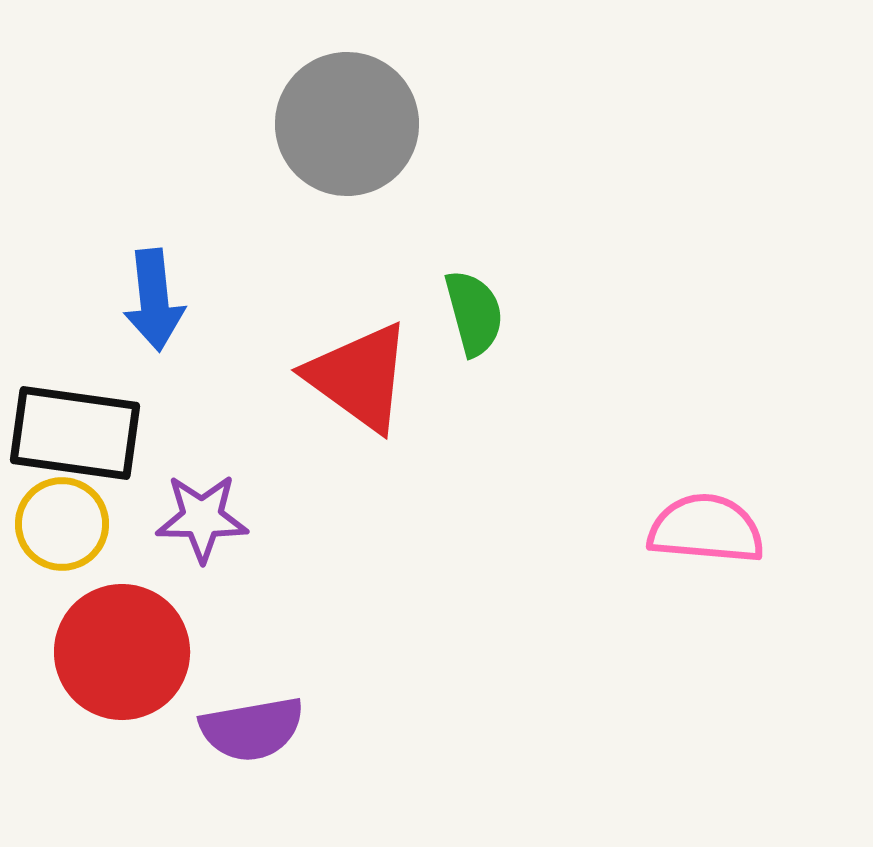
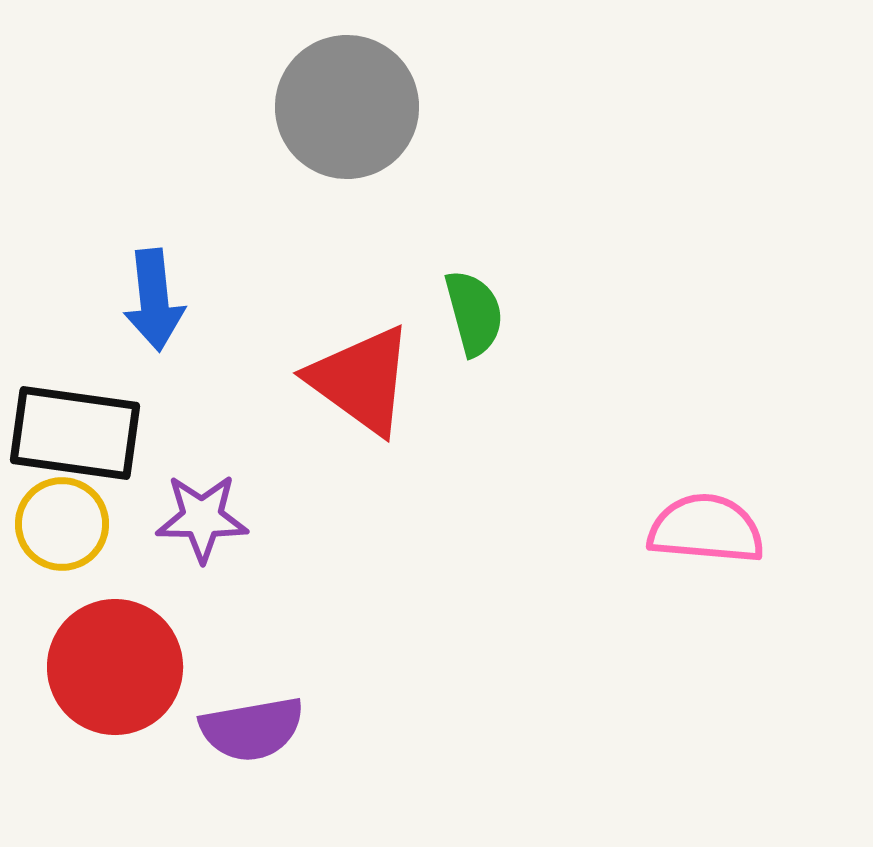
gray circle: moved 17 px up
red triangle: moved 2 px right, 3 px down
red circle: moved 7 px left, 15 px down
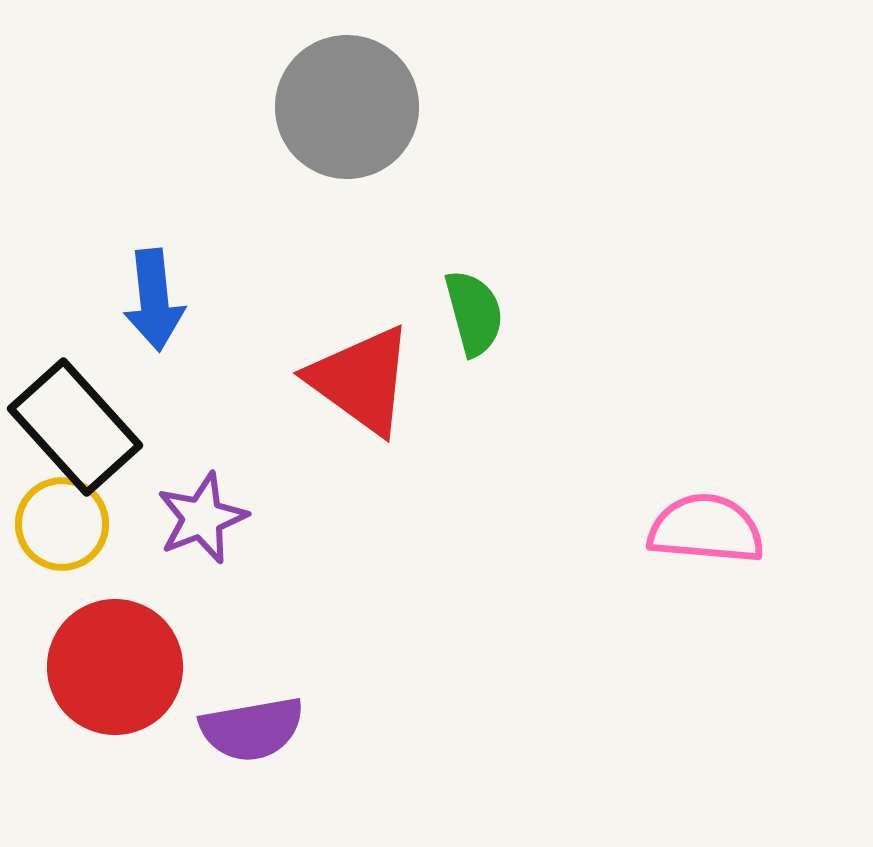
black rectangle: moved 6 px up; rotated 40 degrees clockwise
purple star: rotated 22 degrees counterclockwise
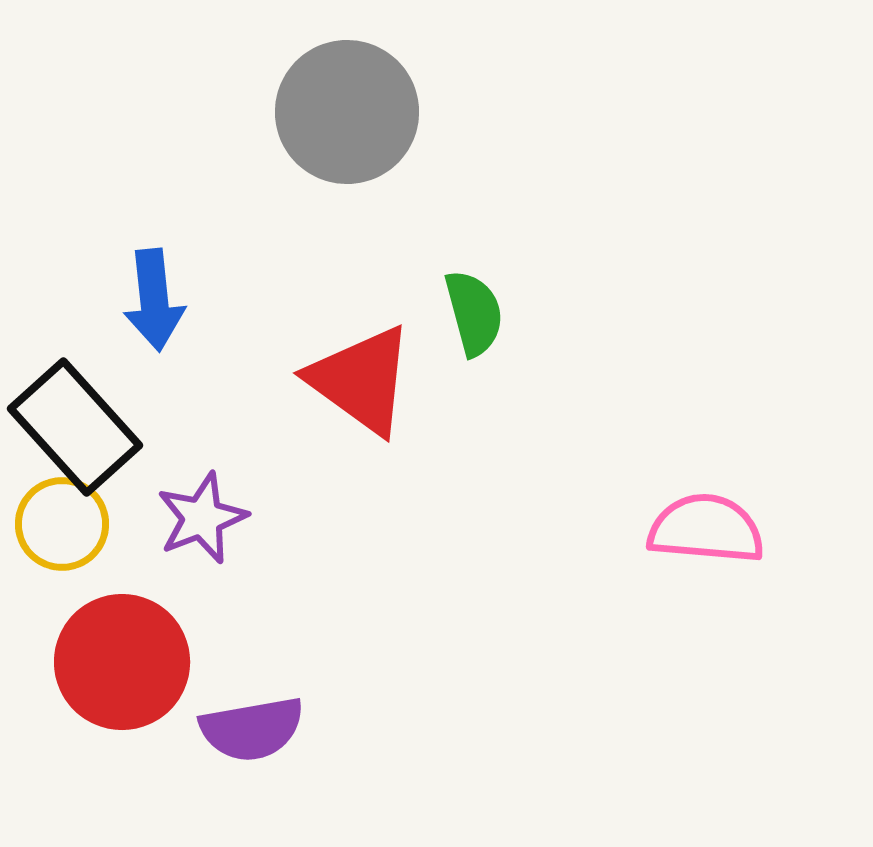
gray circle: moved 5 px down
red circle: moved 7 px right, 5 px up
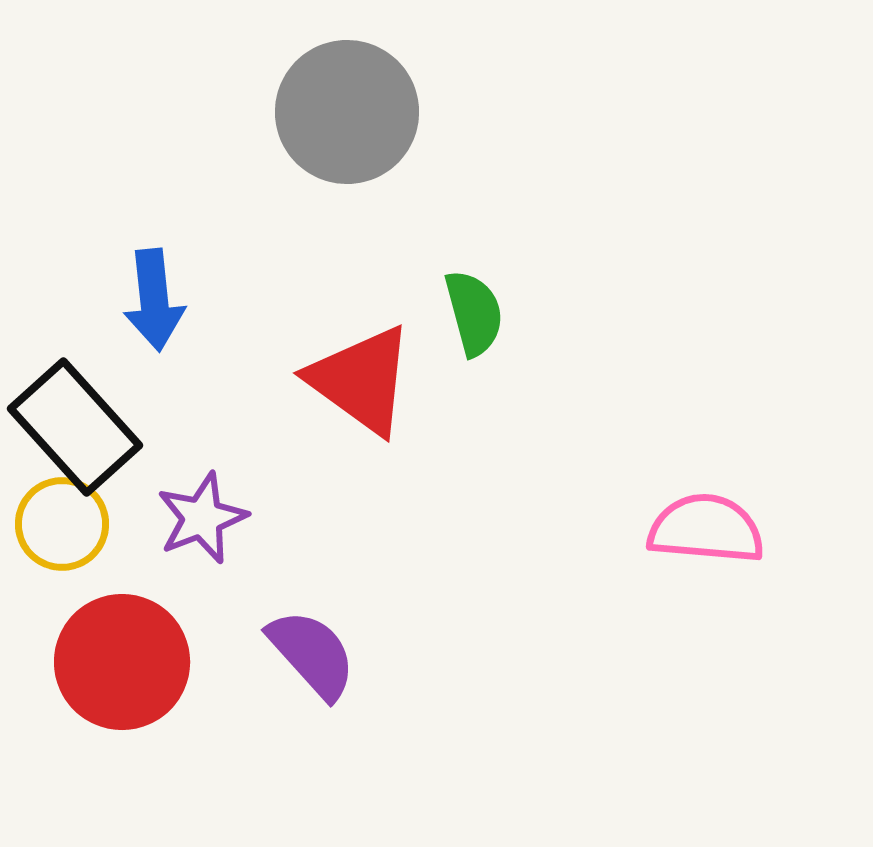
purple semicircle: moved 60 px right, 75 px up; rotated 122 degrees counterclockwise
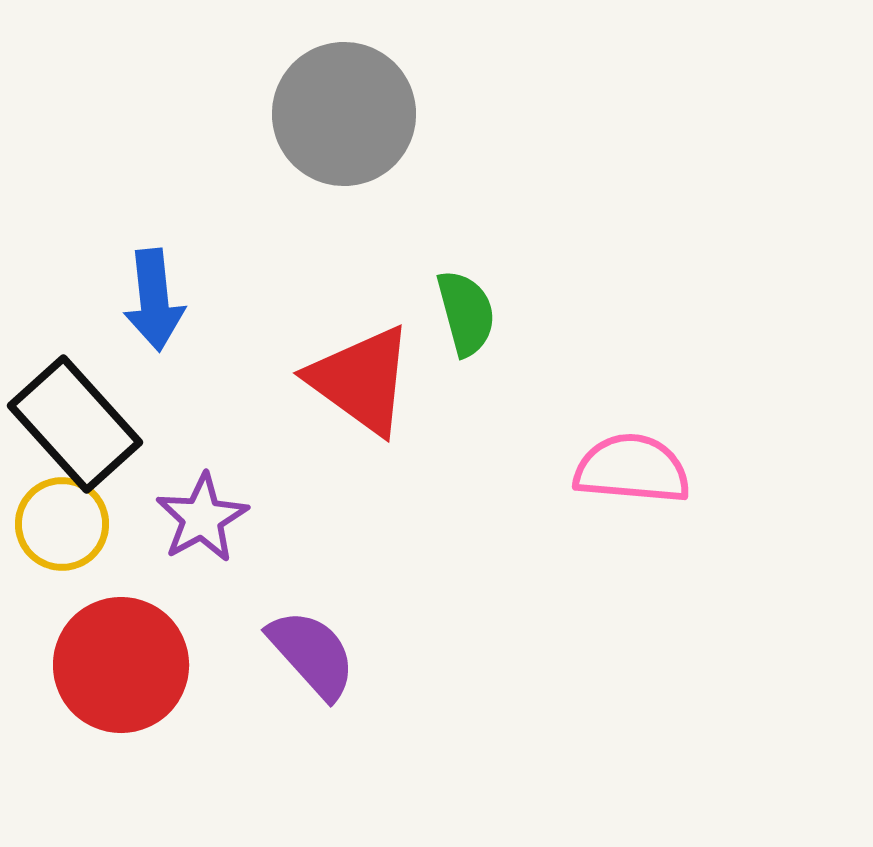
gray circle: moved 3 px left, 2 px down
green semicircle: moved 8 px left
black rectangle: moved 3 px up
purple star: rotated 8 degrees counterclockwise
pink semicircle: moved 74 px left, 60 px up
red circle: moved 1 px left, 3 px down
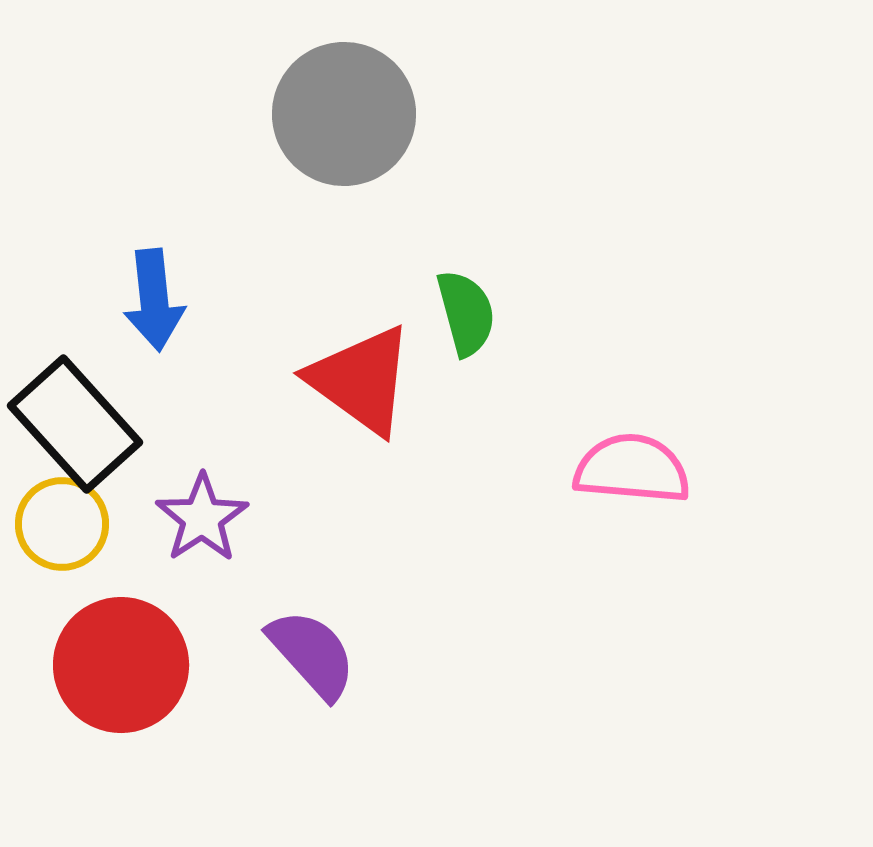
purple star: rotated 4 degrees counterclockwise
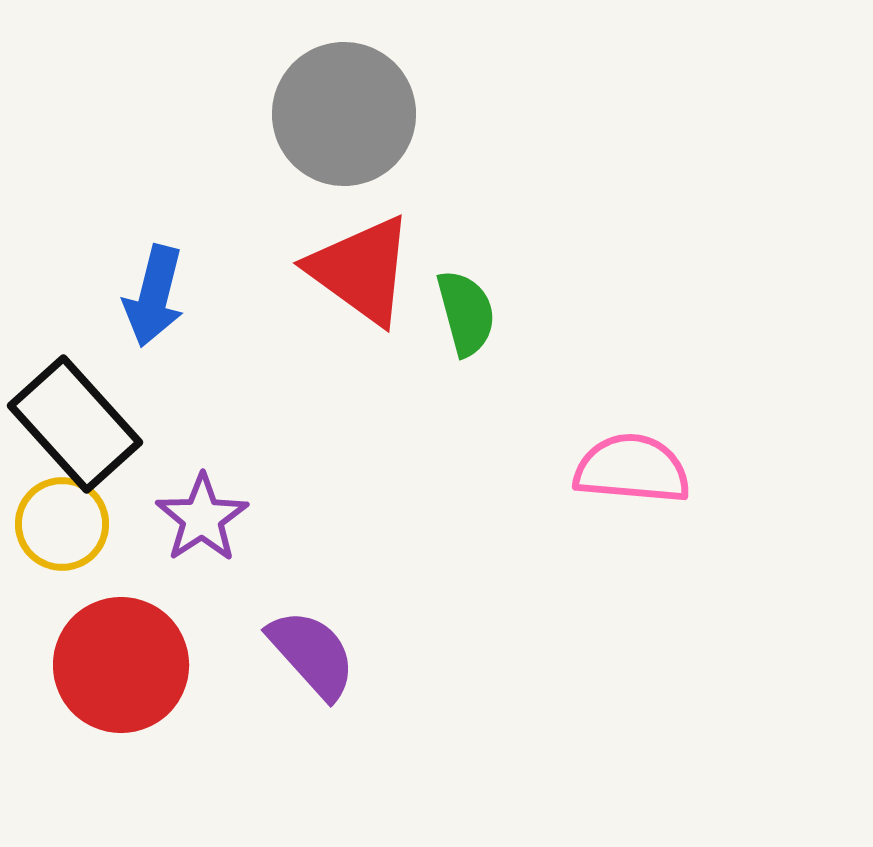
blue arrow: moved 4 px up; rotated 20 degrees clockwise
red triangle: moved 110 px up
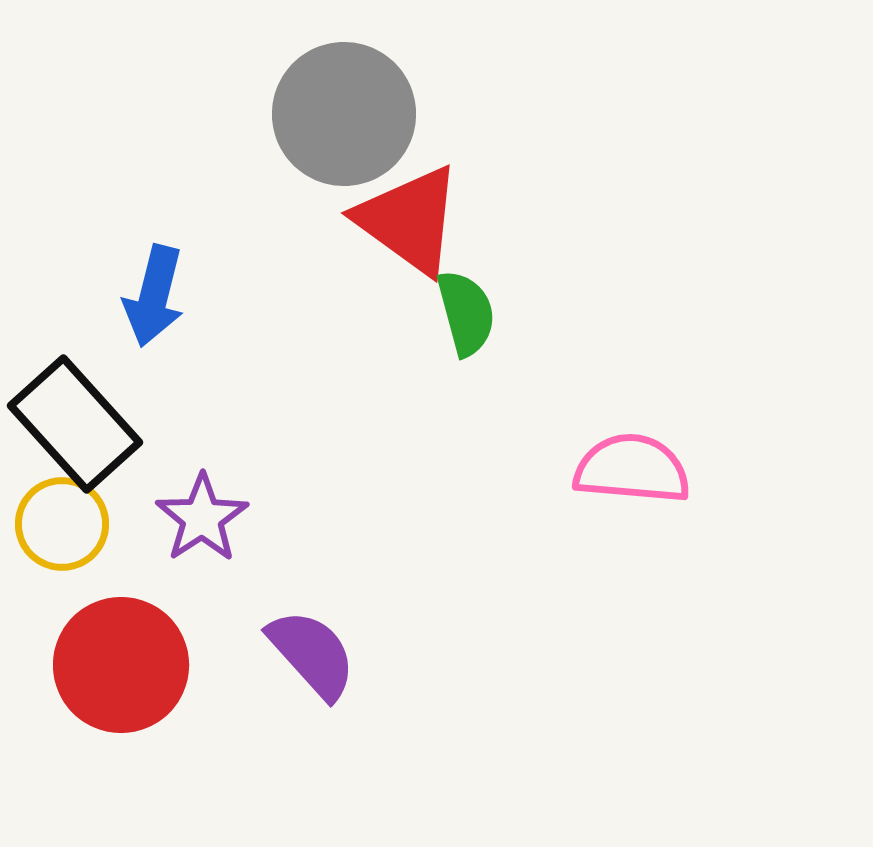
red triangle: moved 48 px right, 50 px up
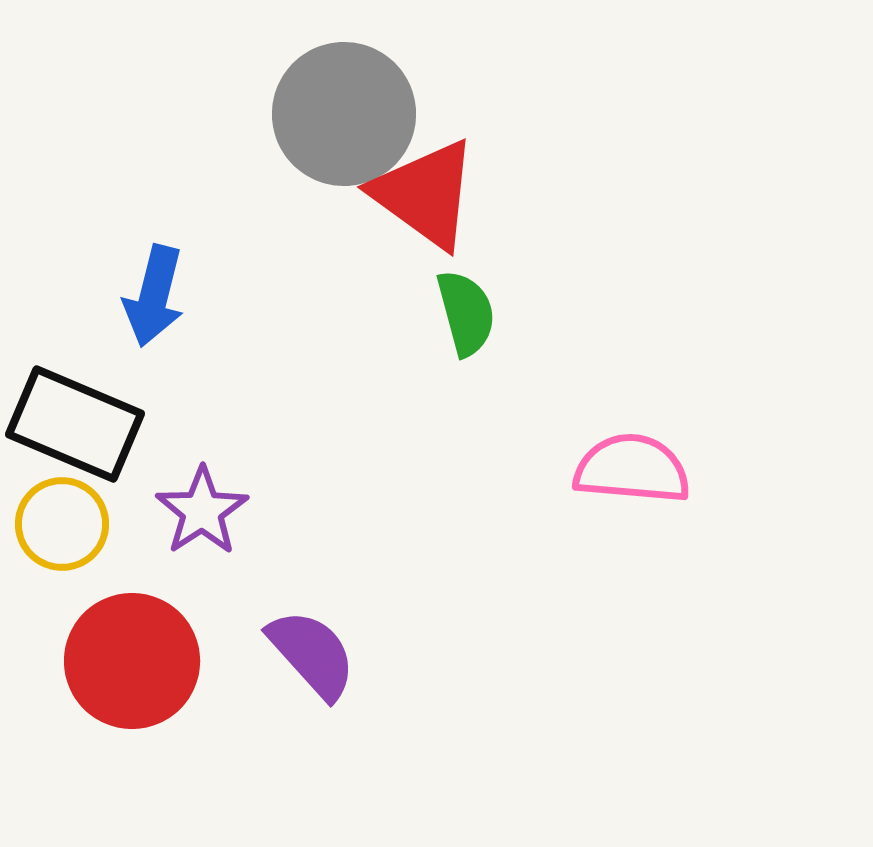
red triangle: moved 16 px right, 26 px up
black rectangle: rotated 25 degrees counterclockwise
purple star: moved 7 px up
red circle: moved 11 px right, 4 px up
